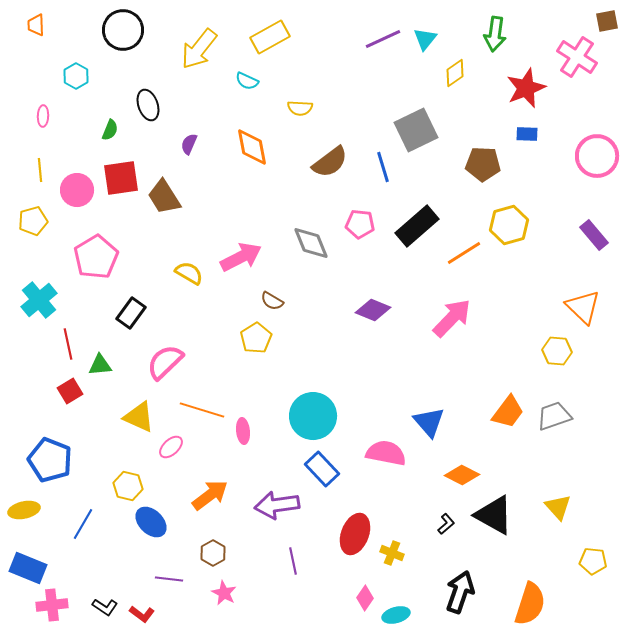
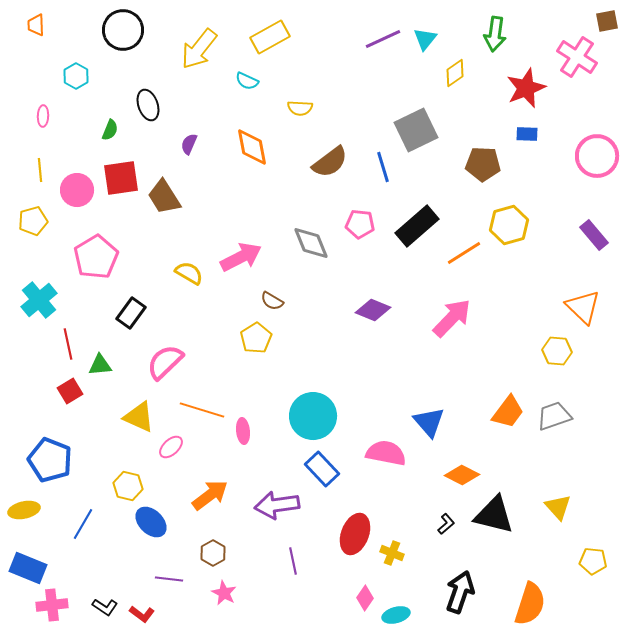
black triangle at (494, 515): rotated 15 degrees counterclockwise
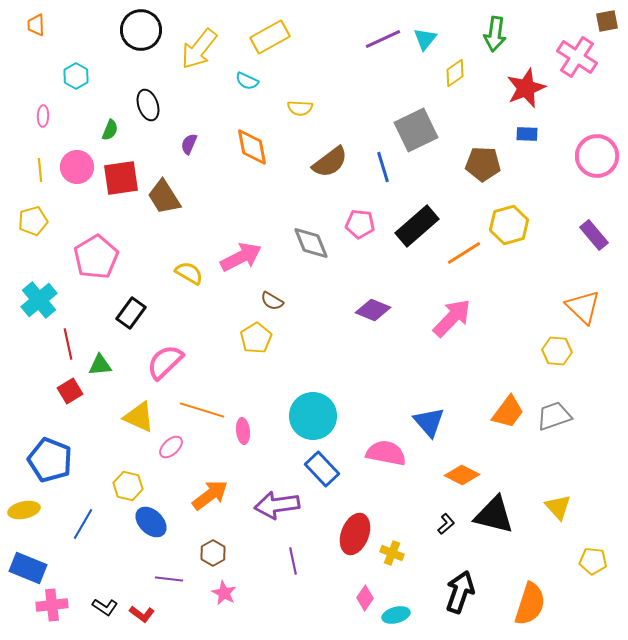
black circle at (123, 30): moved 18 px right
pink circle at (77, 190): moved 23 px up
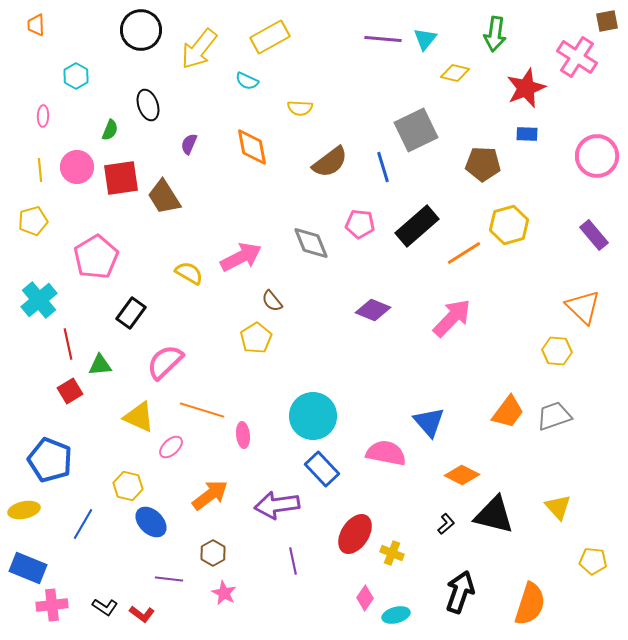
purple line at (383, 39): rotated 30 degrees clockwise
yellow diamond at (455, 73): rotated 48 degrees clockwise
brown semicircle at (272, 301): rotated 20 degrees clockwise
pink ellipse at (243, 431): moved 4 px down
red ellipse at (355, 534): rotated 12 degrees clockwise
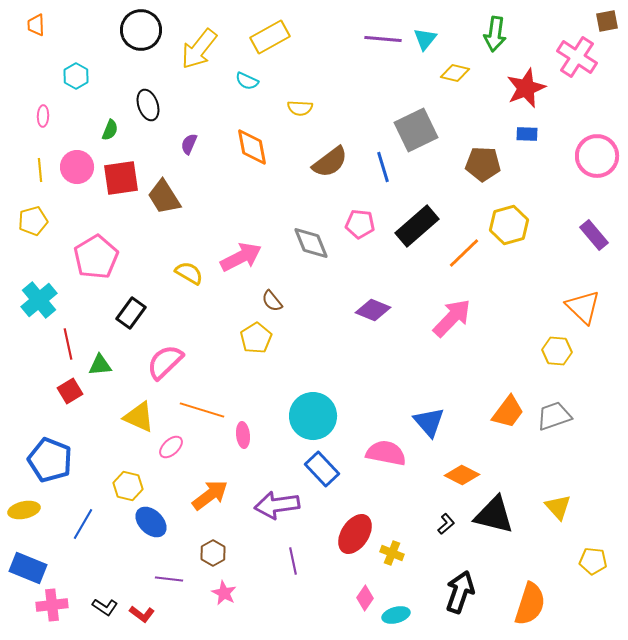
orange line at (464, 253): rotated 12 degrees counterclockwise
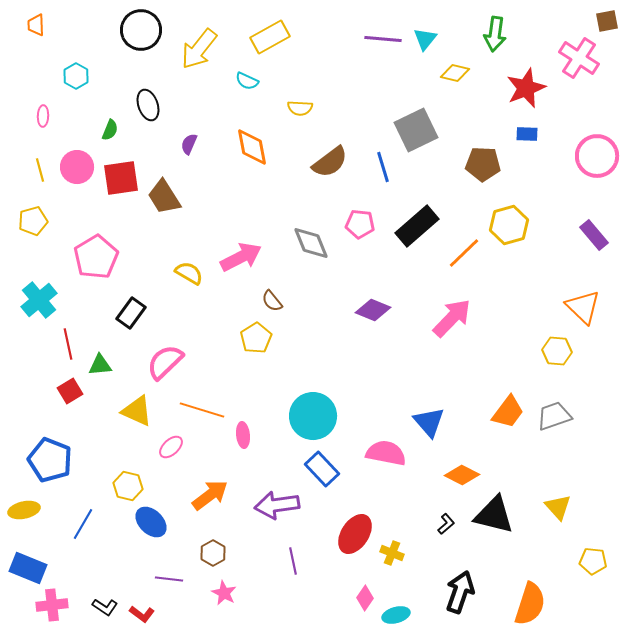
pink cross at (577, 57): moved 2 px right, 1 px down
yellow line at (40, 170): rotated 10 degrees counterclockwise
yellow triangle at (139, 417): moved 2 px left, 6 px up
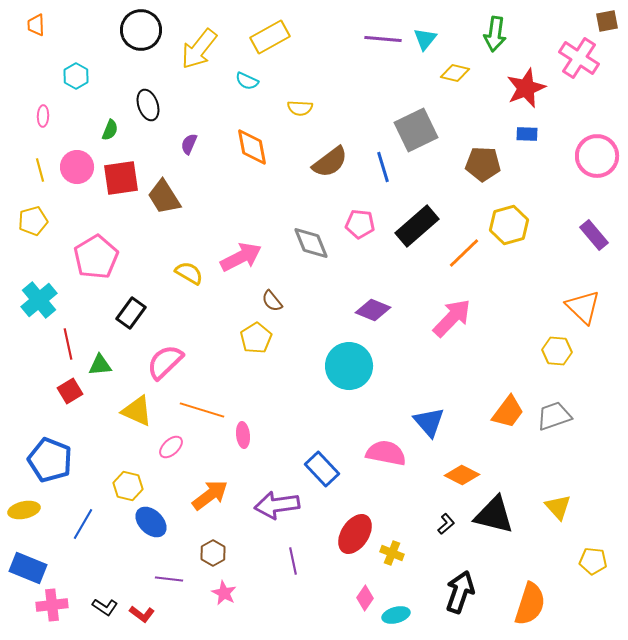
cyan circle at (313, 416): moved 36 px right, 50 px up
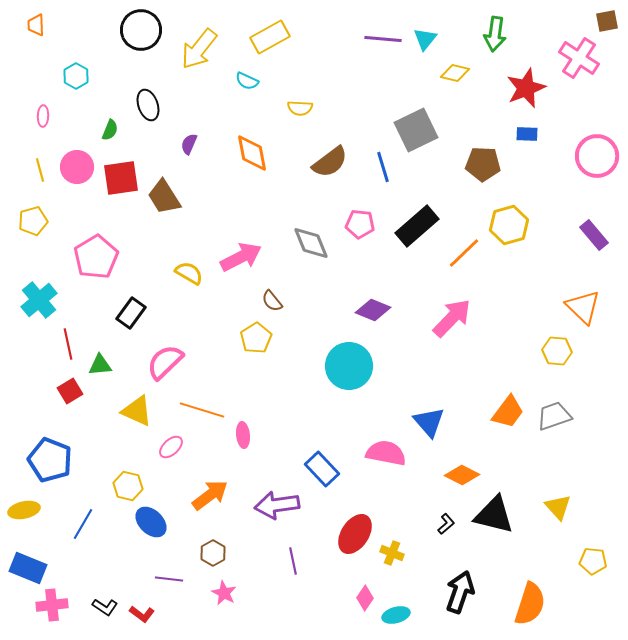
orange diamond at (252, 147): moved 6 px down
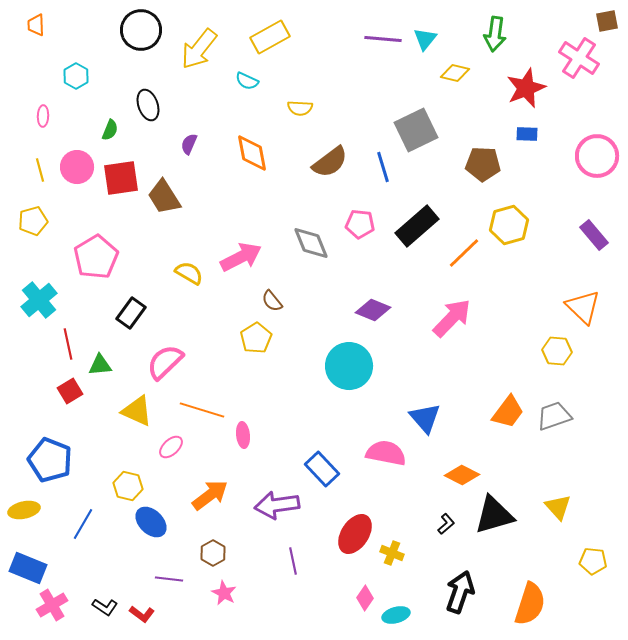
blue triangle at (429, 422): moved 4 px left, 4 px up
black triangle at (494, 515): rotated 30 degrees counterclockwise
pink cross at (52, 605): rotated 24 degrees counterclockwise
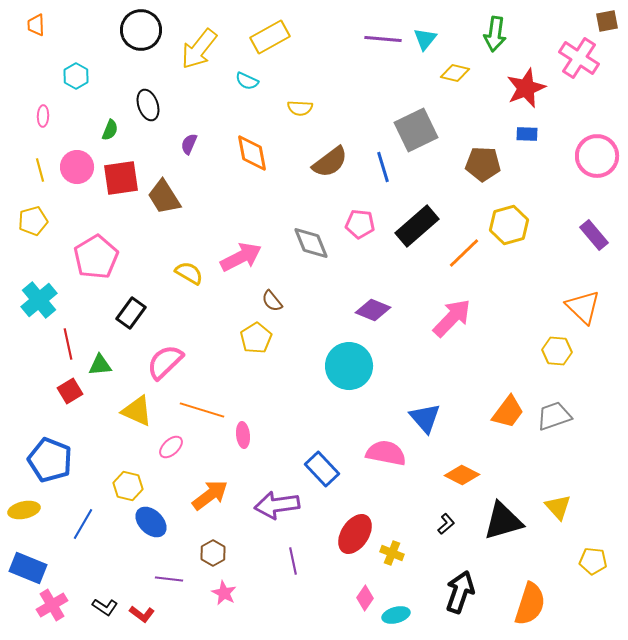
black triangle at (494, 515): moved 9 px right, 6 px down
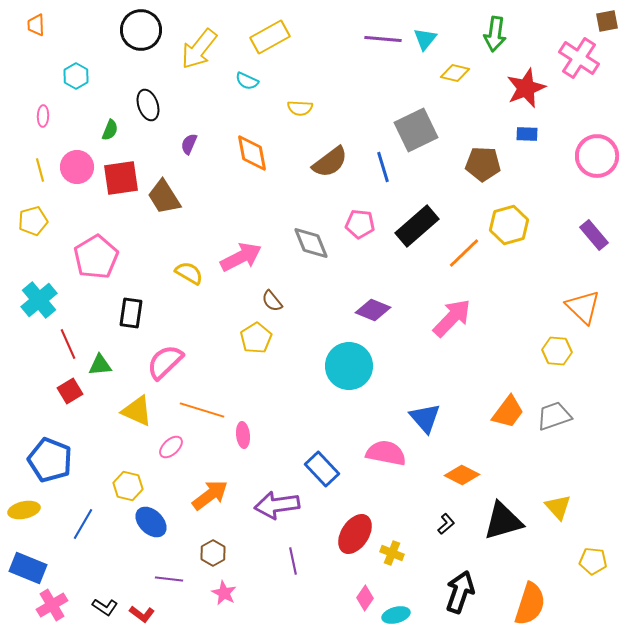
black rectangle at (131, 313): rotated 28 degrees counterclockwise
red line at (68, 344): rotated 12 degrees counterclockwise
